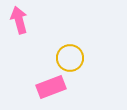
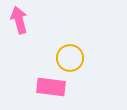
pink rectangle: rotated 28 degrees clockwise
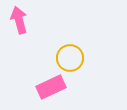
pink rectangle: rotated 32 degrees counterclockwise
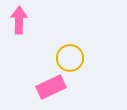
pink arrow: rotated 16 degrees clockwise
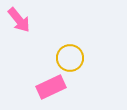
pink arrow: rotated 140 degrees clockwise
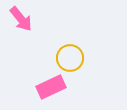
pink arrow: moved 2 px right, 1 px up
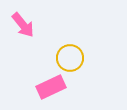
pink arrow: moved 2 px right, 6 px down
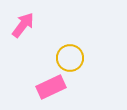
pink arrow: rotated 104 degrees counterclockwise
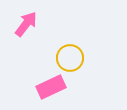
pink arrow: moved 3 px right, 1 px up
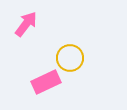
pink rectangle: moved 5 px left, 5 px up
